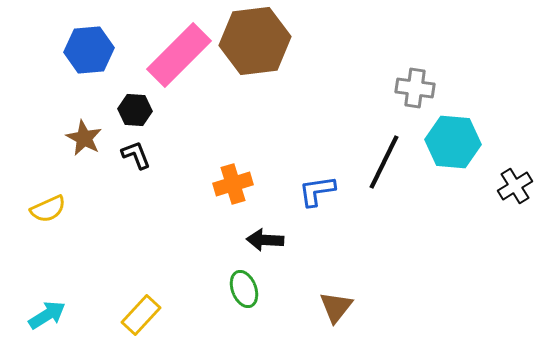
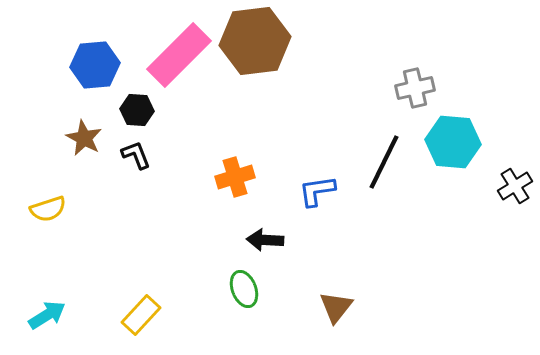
blue hexagon: moved 6 px right, 15 px down
gray cross: rotated 21 degrees counterclockwise
black hexagon: moved 2 px right
orange cross: moved 2 px right, 7 px up
yellow semicircle: rotated 6 degrees clockwise
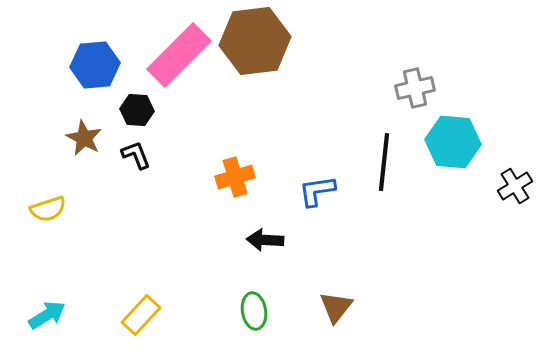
black line: rotated 20 degrees counterclockwise
green ellipse: moved 10 px right, 22 px down; rotated 12 degrees clockwise
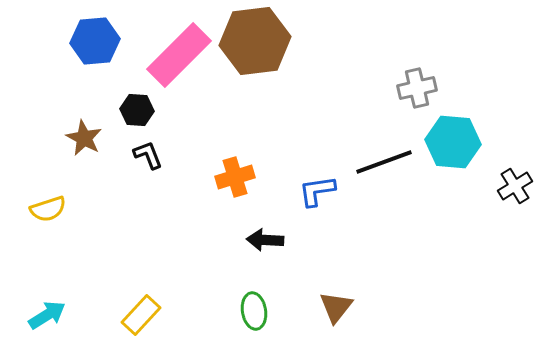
blue hexagon: moved 24 px up
gray cross: moved 2 px right
black L-shape: moved 12 px right
black line: rotated 64 degrees clockwise
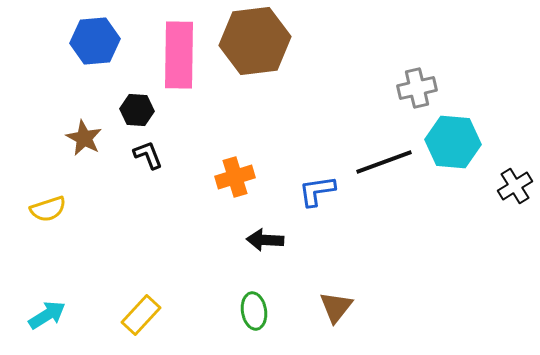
pink rectangle: rotated 44 degrees counterclockwise
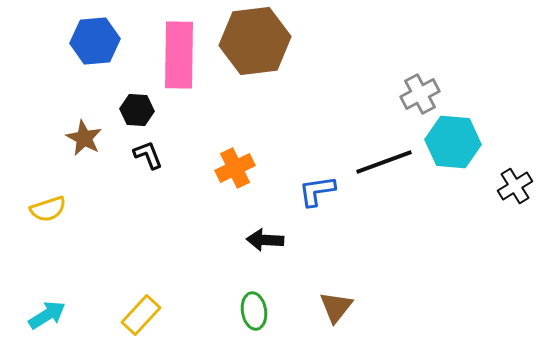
gray cross: moved 3 px right, 6 px down; rotated 15 degrees counterclockwise
orange cross: moved 9 px up; rotated 9 degrees counterclockwise
